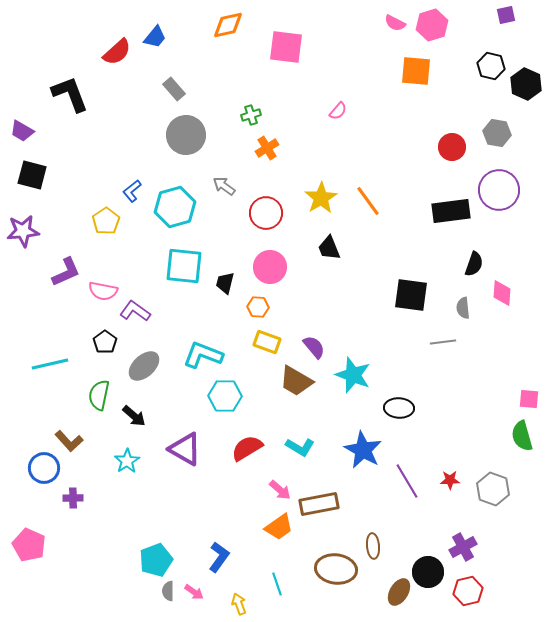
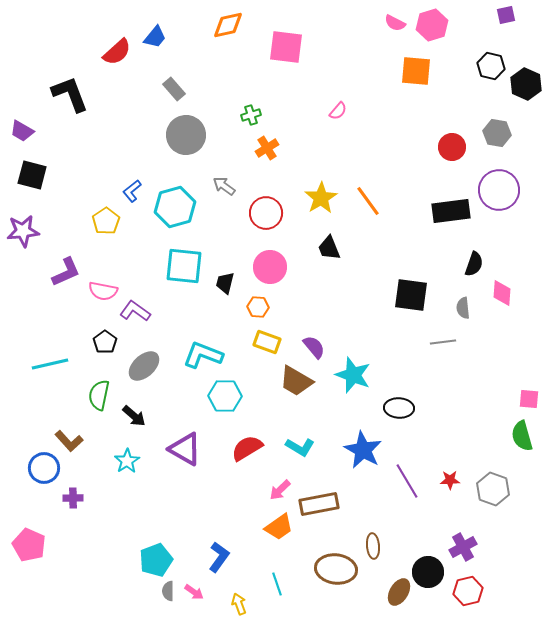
pink arrow at (280, 490): rotated 95 degrees clockwise
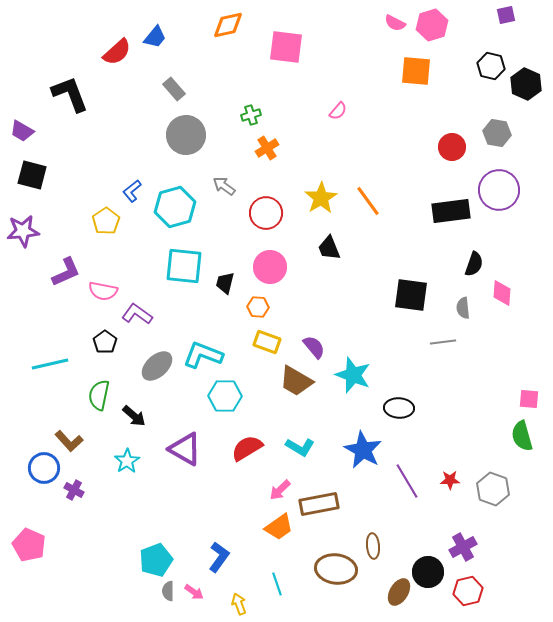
purple L-shape at (135, 311): moved 2 px right, 3 px down
gray ellipse at (144, 366): moved 13 px right
purple cross at (73, 498): moved 1 px right, 8 px up; rotated 30 degrees clockwise
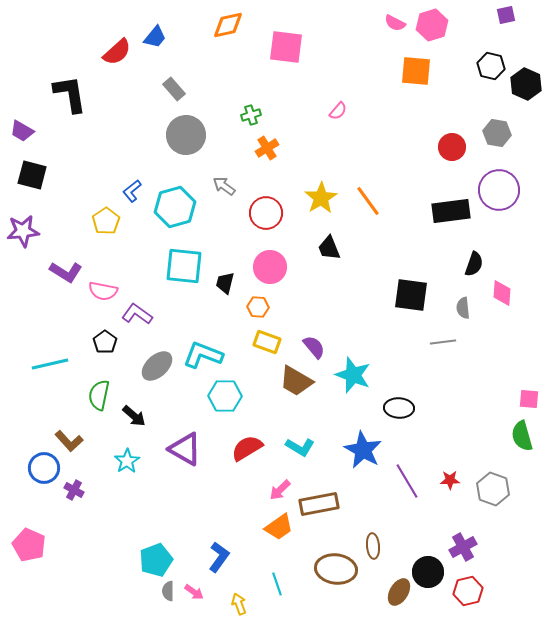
black L-shape at (70, 94): rotated 12 degrees clockwise
purple L-shape at (66, 272): rotated 56 degrees clockwise
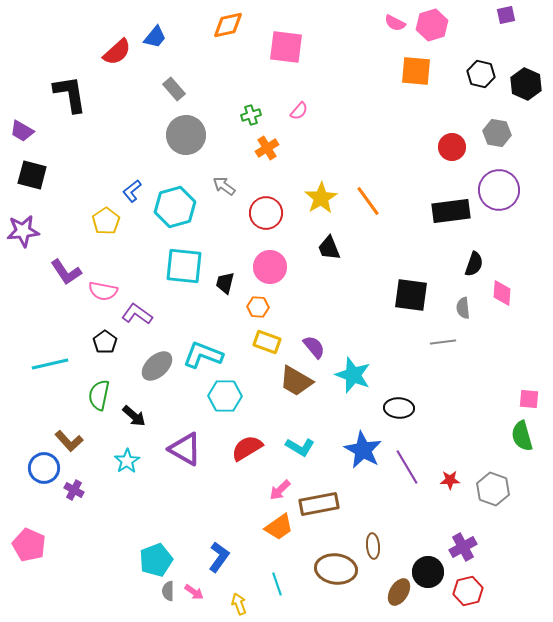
black hexagon at (491, 66): moved 10 px left, 8 px down
pink semicircle at (338, 111): moved 39 px left
purple L-shape at (66, 272): rotated 24 degrees clockwise
purple line at (407, 481): moved 14 px up
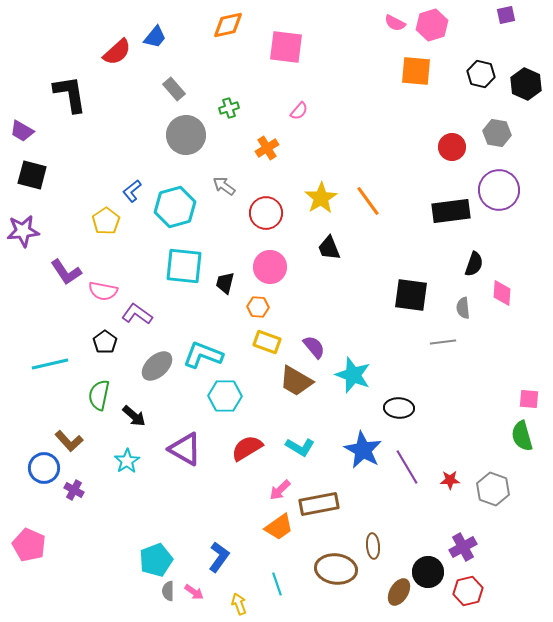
green cross at (251, 115): moved 22 px left, 7 px up
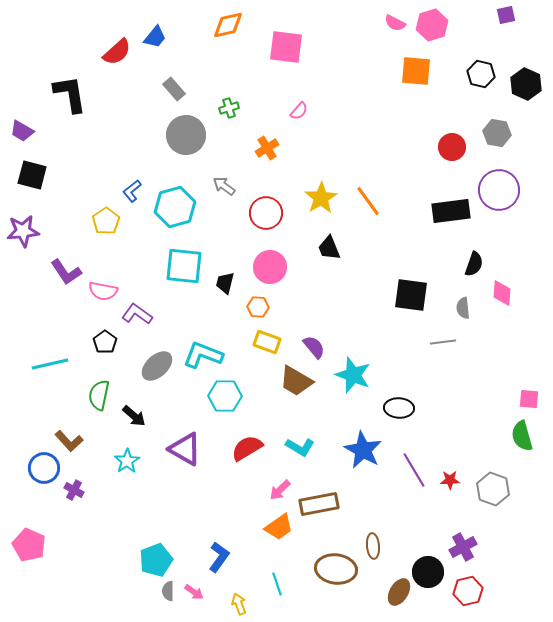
purple line at (407, 467): moved 7 px right, 3 px down
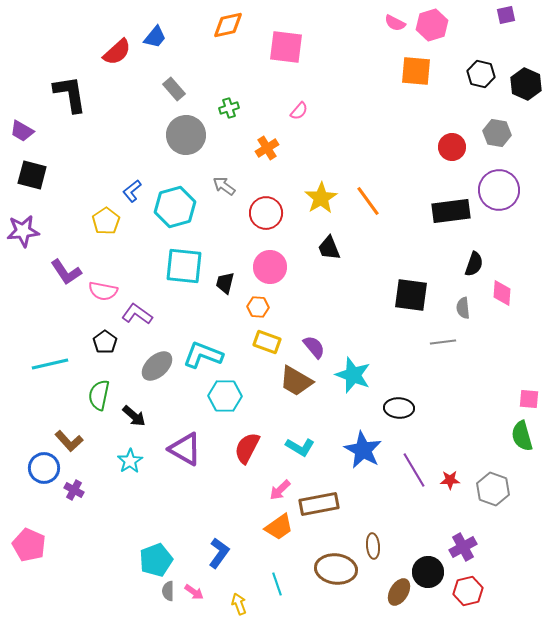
red semicircle at (247, 448): rotated 32 degrees counterclockwise
cyan star at (127, 461): moved 3 px right
blue L-shape at (219, 557): moved 4 px up
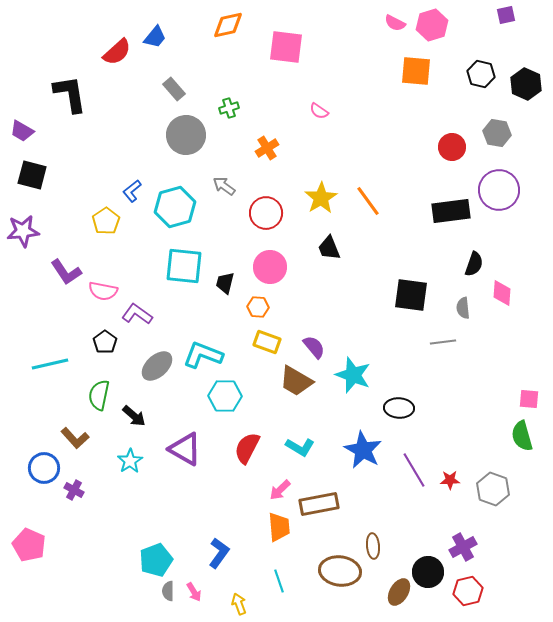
pink semicircle at (299, 111): moved 20 px right; rotated 84 degrees clockwise
brown L-shape at (69, 441): moved 6 px right, 3 px up
orange trapezoid at (279, 527): rotated 60 degrees counterclockwise
brown ellipse at (336, 569): moved 4 px right, 2 px down
cyan line at (277, 584): moved 2 px right, 3 px up
pink arrow at (194, 592): rotated 24 degrees clockwise
